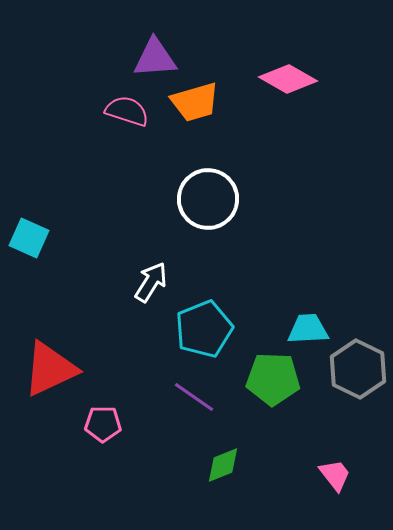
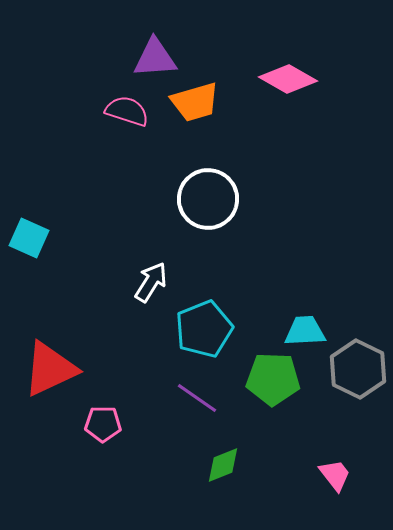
cyan trapezoid: moved 3 px left, 2 px down
purple line: moved 3 px right, 1 px down
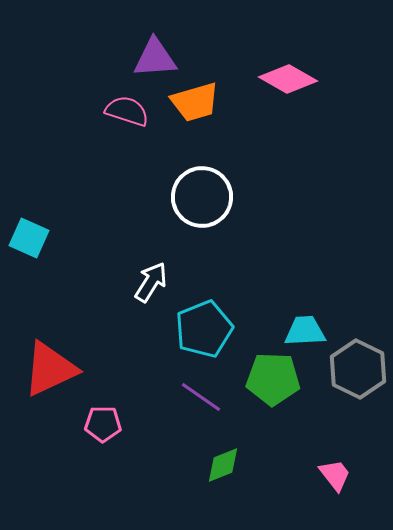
white circle: moved 6 px left, 2 px up
purple line: moved 4 px right, 1 px up
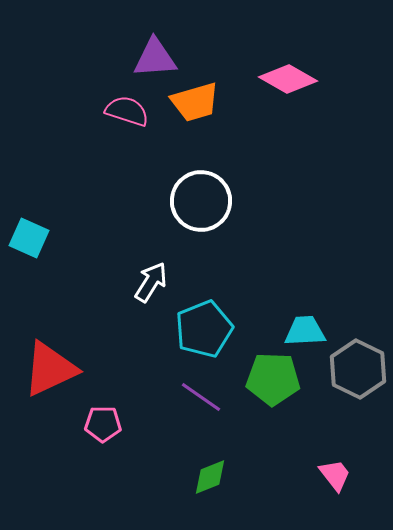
white circle: moved 1 px left, 4 px down
green diamond: moved 13 px left, 12 px down
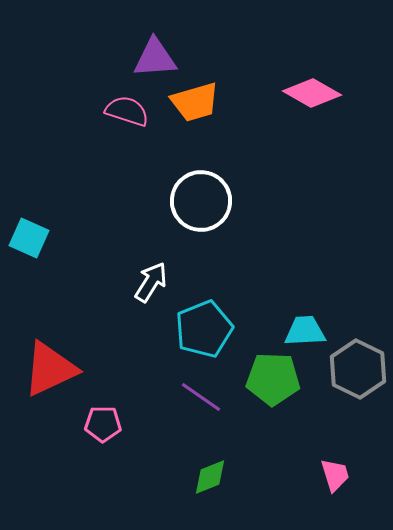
pink diamond: moved 24 px right, 14 px down
pink trapezoid: rotated 21 degrees clockwise
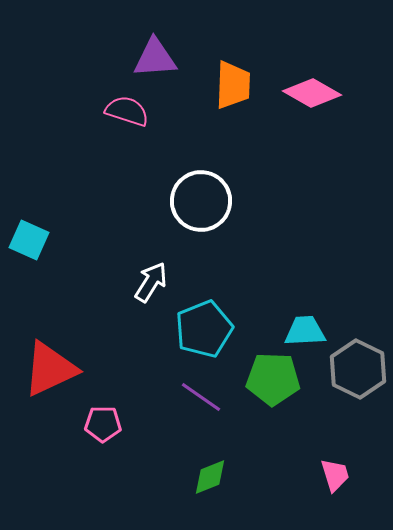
orange trapezoid: moved 38 px right, 17 px up; rotated 72 degrees counterclockwise
cyan square: moved 2 px down
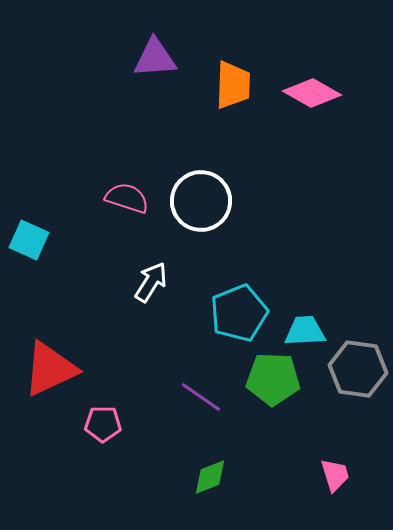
pink semicircle: moved 87 px down
cyan pentagon: moved 35 px right, 16 px up
gray hexagon: rotated 18 degrees counterclockwise
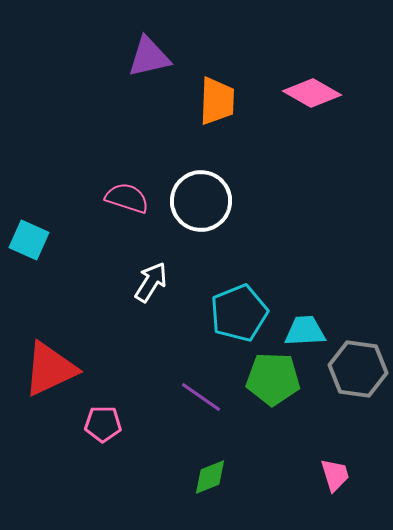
purple triangle: moved 6 px left, 1 px up; rotated 9 degrees counterclockwise
orange trapezoid: moved 16 px left, 16 px down
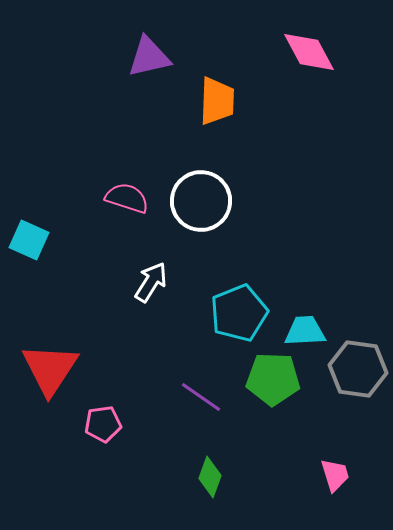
pink diamond: moved 3 px left, 41 px up; rotated 32 degrees clockwise
red triangle: rotated 32 degrees counterclockwise
pink pentagon: rotated 9 degrees counterclockwise
green diamond: rotated 48 degrees counterclockwise
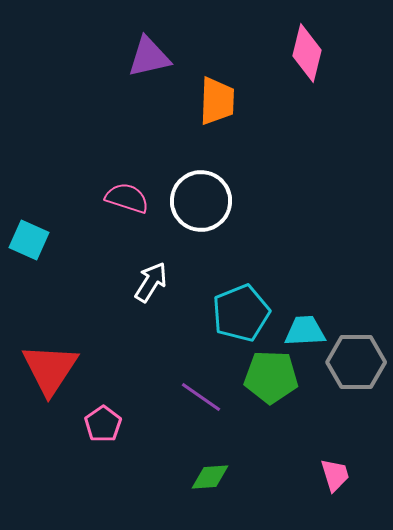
pink diamond: moved 2 px left, 1 px down; rotated 42 degrees clockwise
cyan pentagon: moved 2 px right
gray hexagon: moved 2 px left, 7 px up; rotated 8 degrees counterclockwise
green pentagon: moved 2 px left, 2 px up
pink pentagon: rotated 27 degrees counterclockwise
green diamond: rotated 66 degrees clockwise
